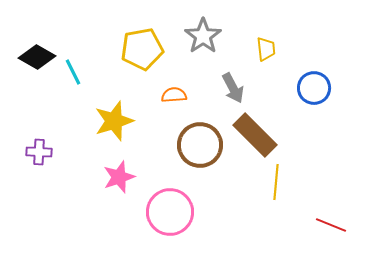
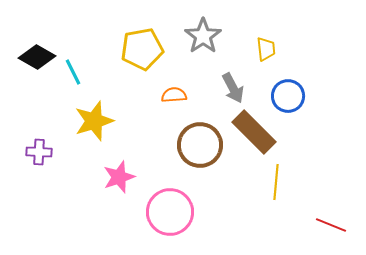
blue circle: moved 26 px left, 8 px down
yellow star: moved 20 px left
brown rectangle: moved 1 px left, 3 px up
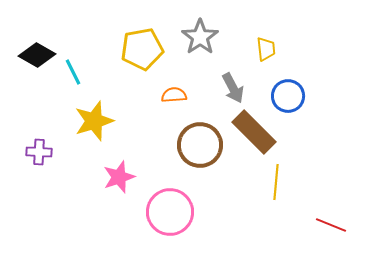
gray star: moved 3 px left, 1 px down
black diamond: moved 2 px up
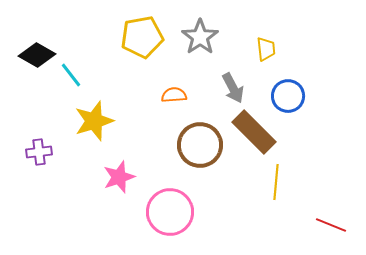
yellow pentagon: moved 12 px up
cyan line: moved 2 px left, 3 px down; rotated 12 degrees counterclockwise
purple cross: rotated 10 degrees counterclockwise
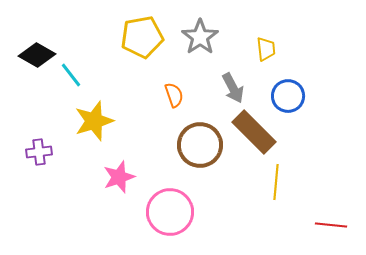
orange semicircle: rotated 75 degrees clockwise
red line: rotated 16 degrees counterclockwise
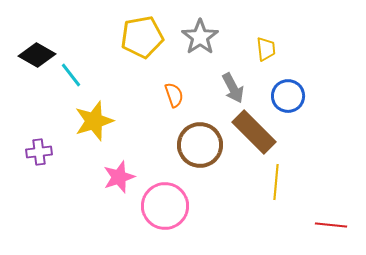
pink circle: moved 5 px left, 6 px up
